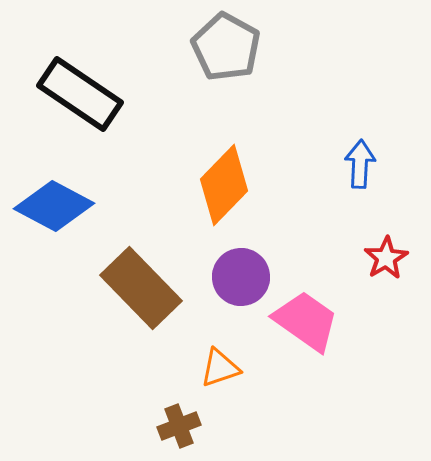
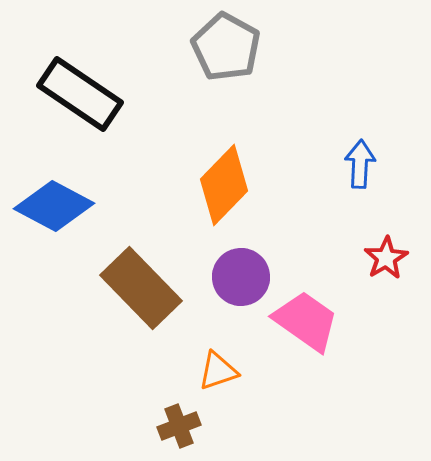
orange triangle: moved 2 px left, 3 px down
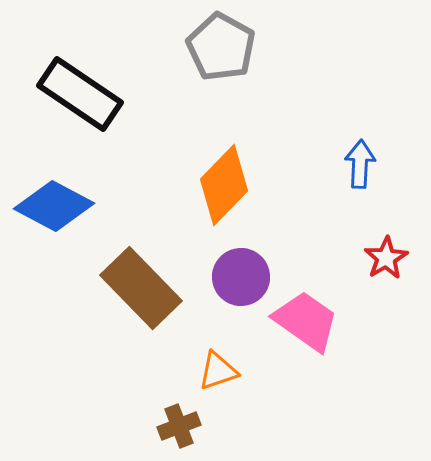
gray pentagon: moved 5 px left
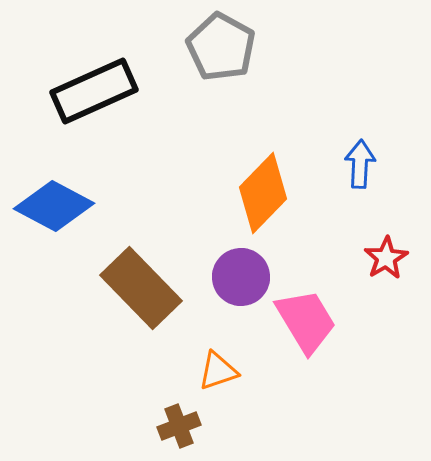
black rectangle: moved 14 px right, 3 px up; rotated 58 degrees counterclockwise
orange diamond: moved 39 px right, 8 px down
pink trapezoid: rotated 24 degrees clockwise
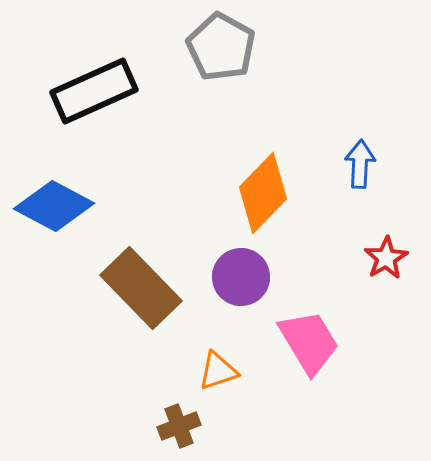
pink trapezoid: moved 3 px right, 21 px down
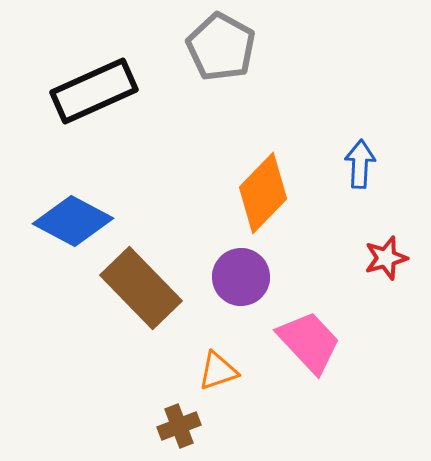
blue diamond: moved 19 px right, 15 px down
red star: rotated 15 degrees clockwise
pink trapezoid: rotated 12 degrees counterclockwise
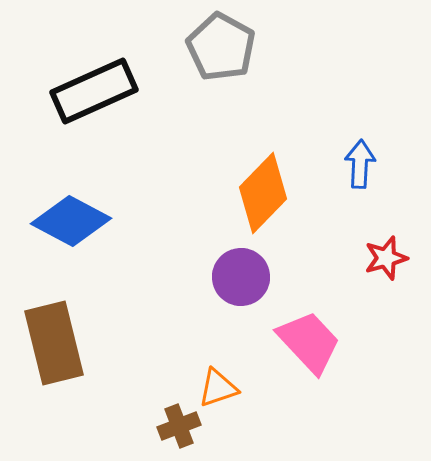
blue diamond: moved 2 px left
brown rectangle: moved 87 px left, 55 px down; rotated 30 degrees clockwise
orange triangle: moved 17 px down
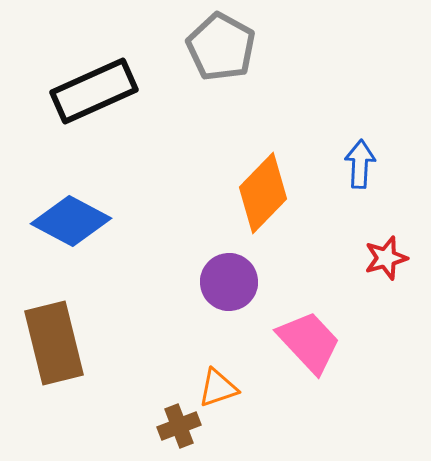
purple circle: moved 12 px left, 5 px down
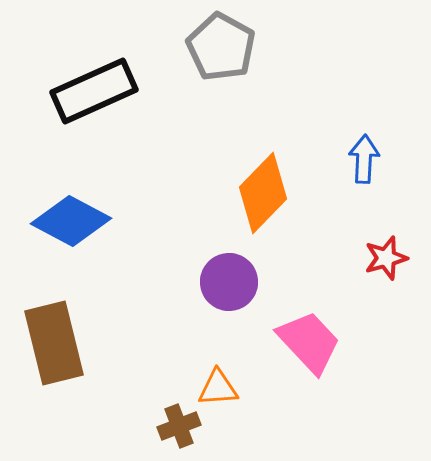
blue arrow: moved 4 px right, 5 px up
orange triangle: rotated 15 degrees clockwise
